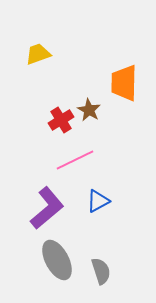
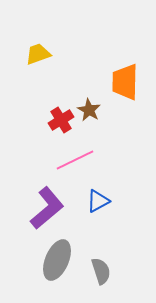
orange trapezoid: moved 1 px right, 1 px up
gray ellipse: rotated 51 degrees clockwise
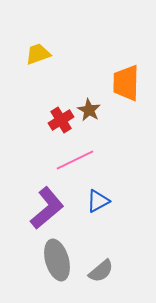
orange trapezoid: moved 1 px right, 1 px down
gray ellipse: rotated 39 degrees counterclockwise
gray semicircle: rotated 68 degrees clockwise
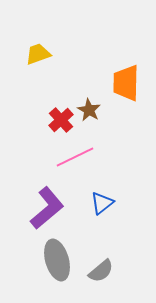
red cross: rotated 10 degrees counterclockwise
pink line: moved 3 px up
blue triangle: moved 4 px right, 2 px down; rotated 10 degrees counterclockwise
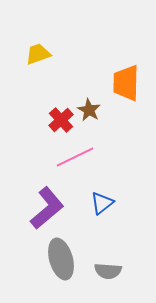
gray ellipse: moved 4 px right, 1 px up
gray semicircle: moved 7 px right; rotated 44 degrees clockwise
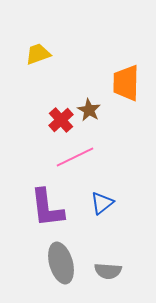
purple L-shape: rotated 123 degrees clockwise
gray ellipse: moved 4 px down
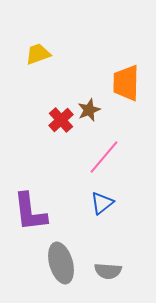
brown star: rotated 20 degrees clockwise
pink line: moved 29 px right; rotated 24 degrees counterclockwise
purple L-shape: moved 17 px left, 4 px down
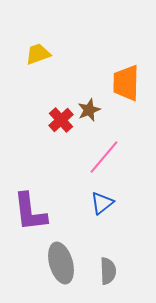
gray semicircle: rotated 96 degrees counterclockwise
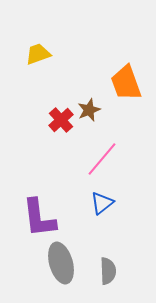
orange trapezoid: rotated 21 degrees counterclockwise
pink line: moved 2 px left, 2 px down
purple L-shape: moved 9 px right, 6 px down
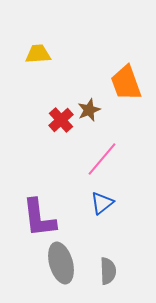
yellow trapezoid: rotated 16 degrees clockwise
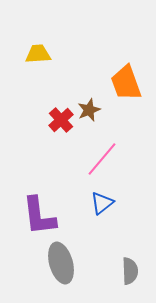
purple L-shape: moved 2 px up
gray semicircle: moved 22 px right
